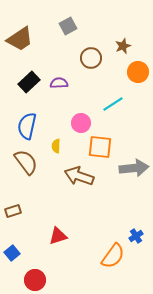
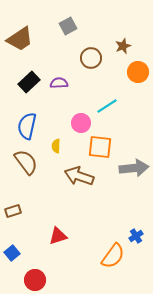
cyan line: moved 6 px left, 2 px down
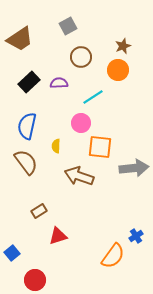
brown circle: moved 10 px left, 1 px up
orange circle: moved 20 px left, 2 px up
cyan line: moved 14 px left, 9 px up
brown rectangle: moved 26 px right; rotated 14 degrees counterclockwise
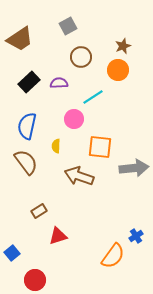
pink circle: moved 7 px left, 4 px up
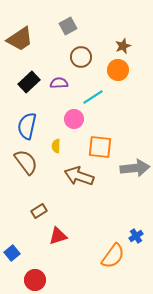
gray arrow: moved 1 px right
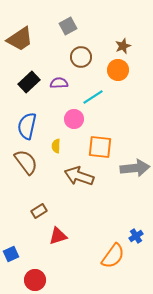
blue square: moved 1 px left, 1 px down; rotated 14 degrees clockwise
